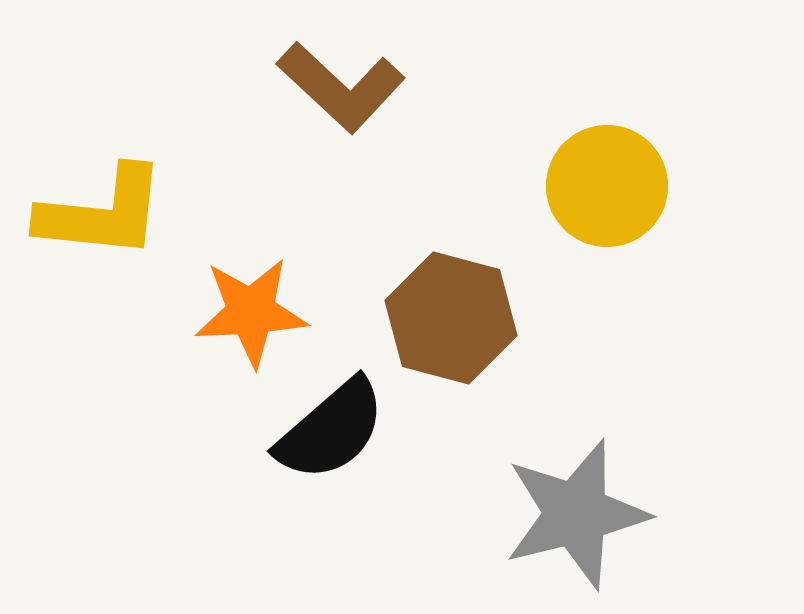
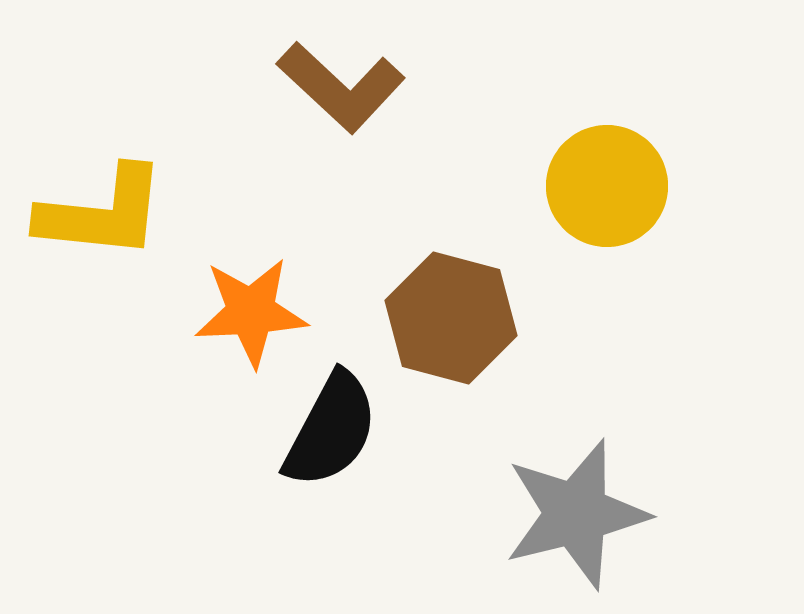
black semicircle: rotated 21 degrees counterclockwise
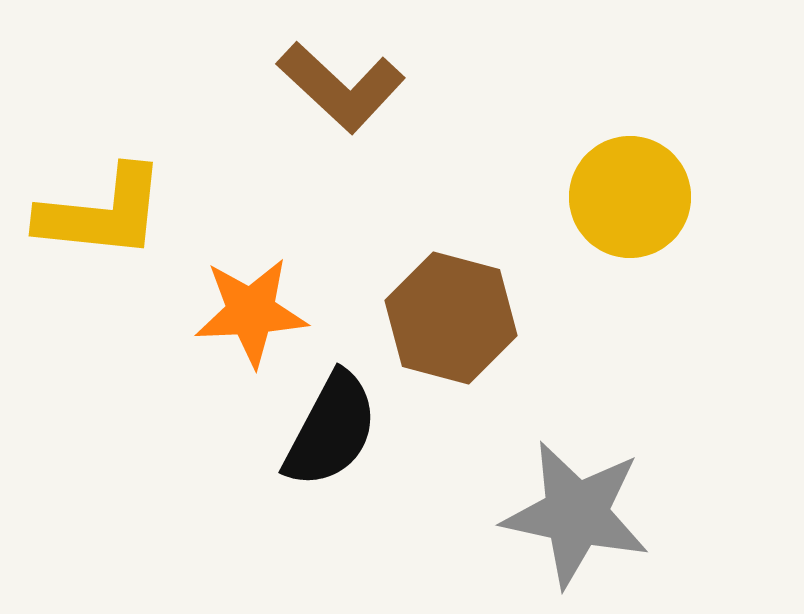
yellow circle: moved 23 px right, 11 px down
gray star: rotated 26 degrees clockwise
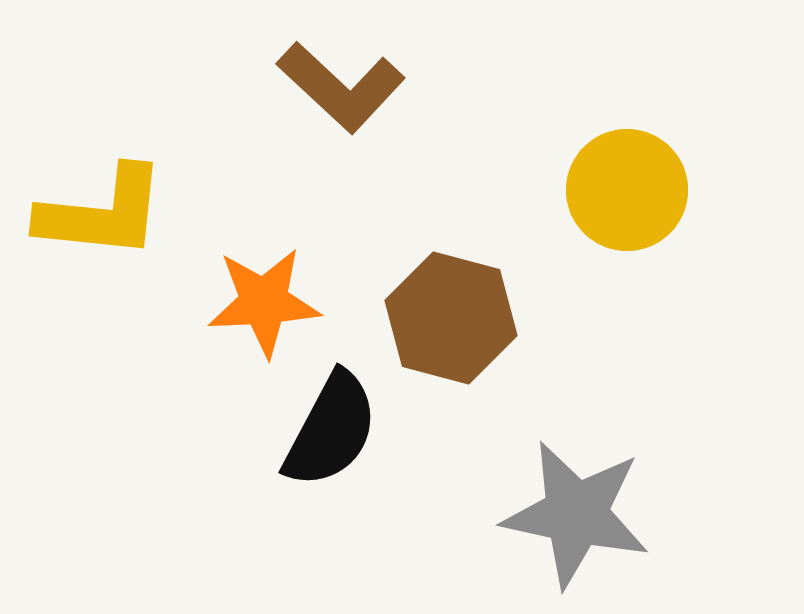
yellow circle: moved 3 px left, 7 px up
orange star: moved 13 px right, 10 px up
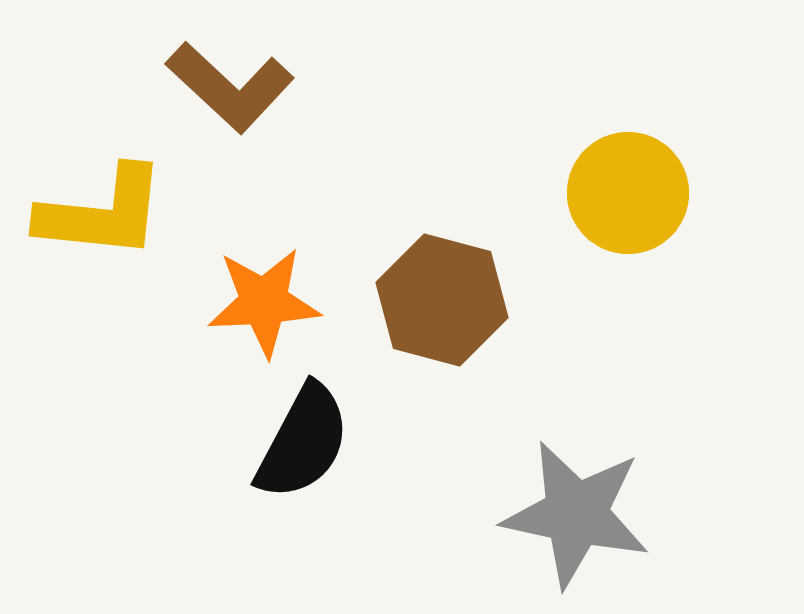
brown L-shape: moved 111 px left
yellow circle: moved 1 px right, 3 px down
brown hexagon: moved 9 px left, 18 px up
black semicircle: moved 28 px left, 12 px down
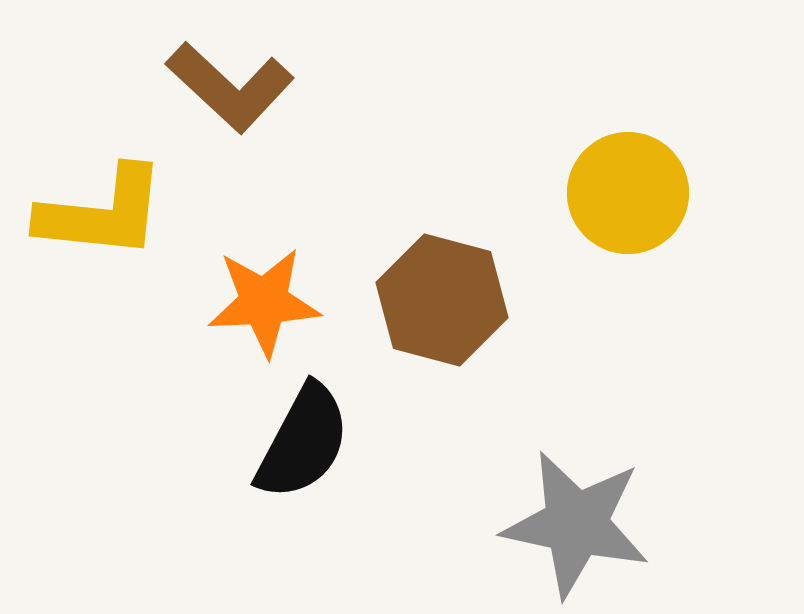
gray star: moved 10 px down
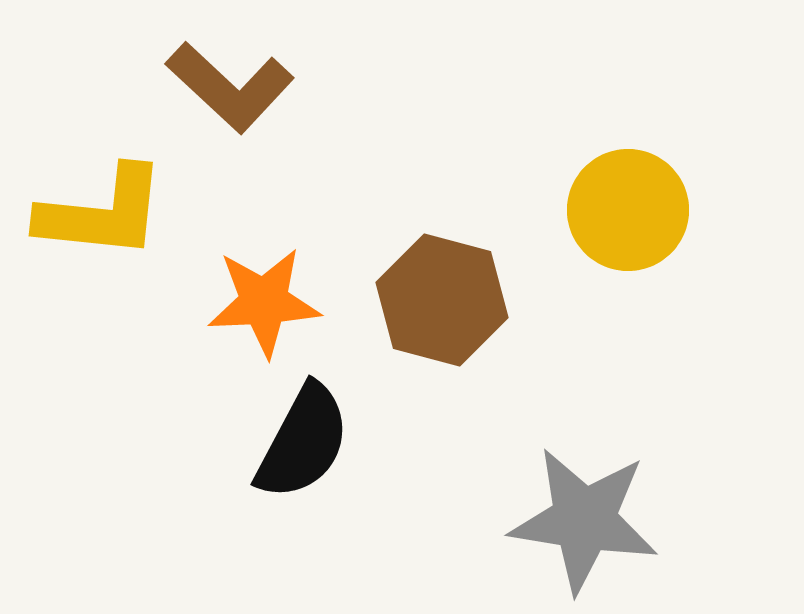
yellow circle: moved 17 px down
gray star: moved 8 px right, 4 px up; rotated 3 degrees counterclockwise
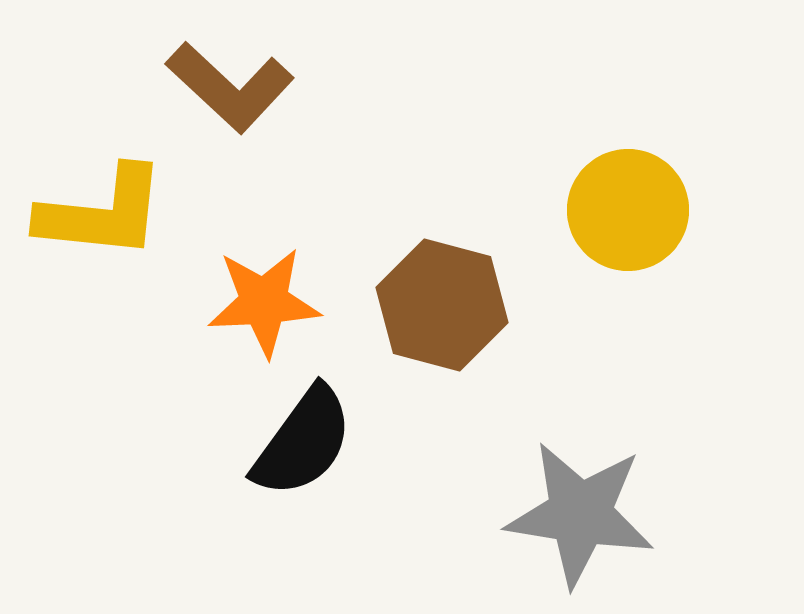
brown hexagon: moved 5 px down
black semicircle: rotated 8 degrees clockwise
gray star: moved 4 px left, 6 px up
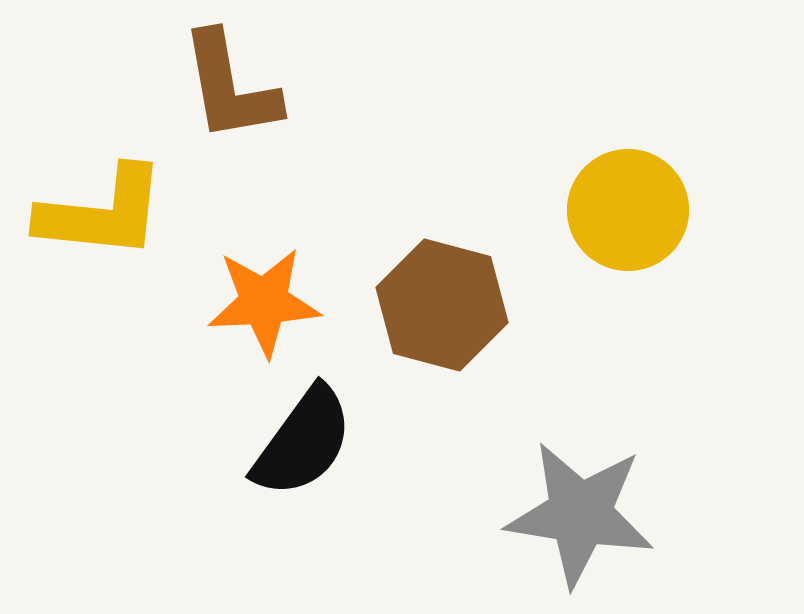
brown L-shape: rotated 37 degrees clockwise
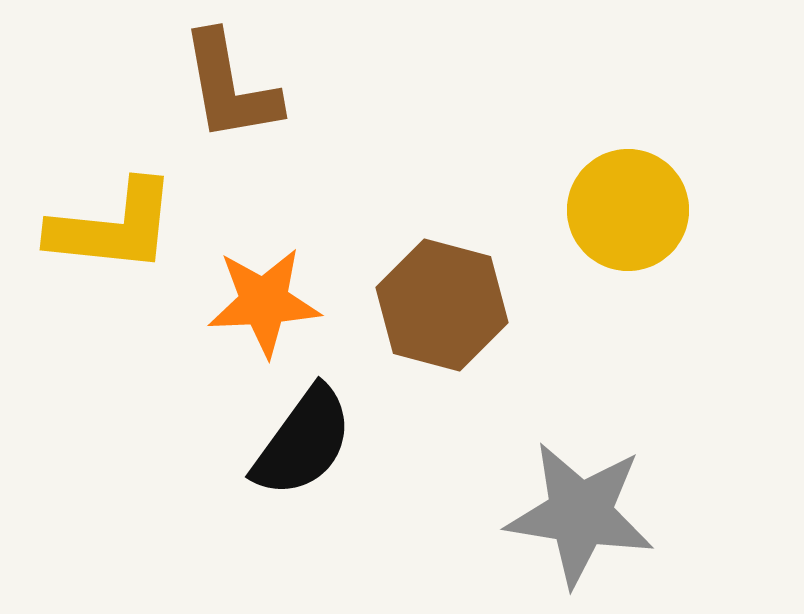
yellow L-shape: moved 11 px right, 14 px down
